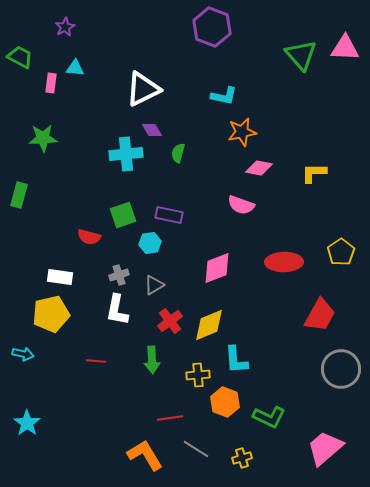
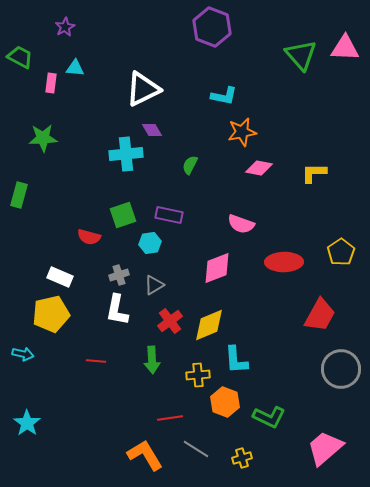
green semicircle at (178, 153): moved 12 px right, 12 px down; rotated 12 degrees clockwise
pink semicircle at (241, 205): moved 19 px down
white rectangle at (60, 277): rotated 15 degrees clockwise
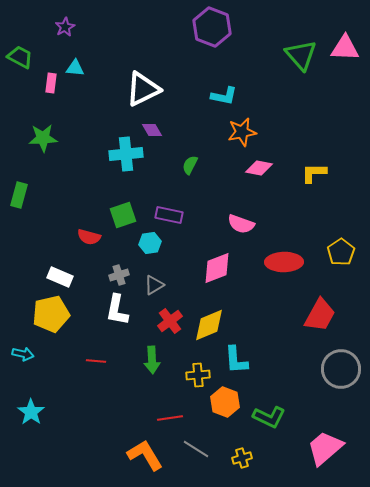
cyan star at (27, 423): moved 4 px right, 11 px up
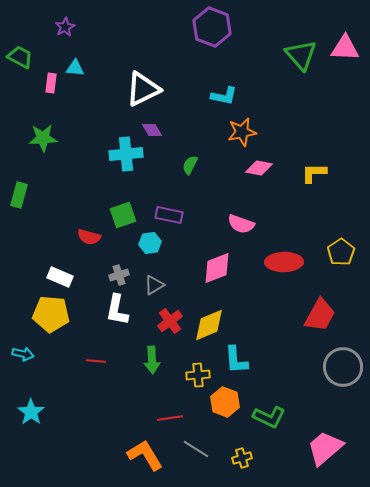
yellow pentagon at (51, 314): rotated 18 degrees clockwise
gray circle at (341, 369): moved 2 px right, 2 px up
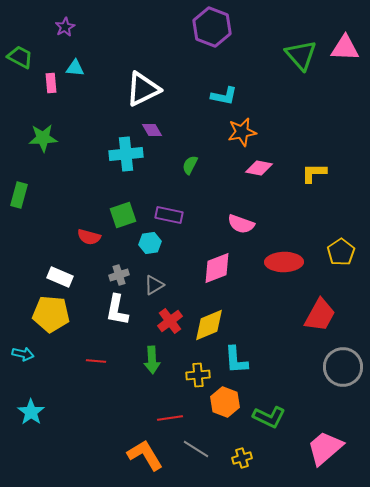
pink rectangle at (51, 83): rotated 12 degrees counterclockwise
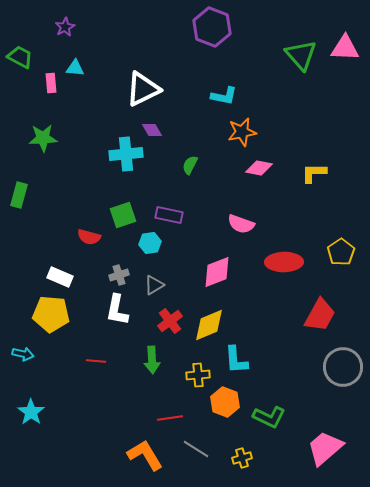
pink diamond at (217, 268): moved 4 px down
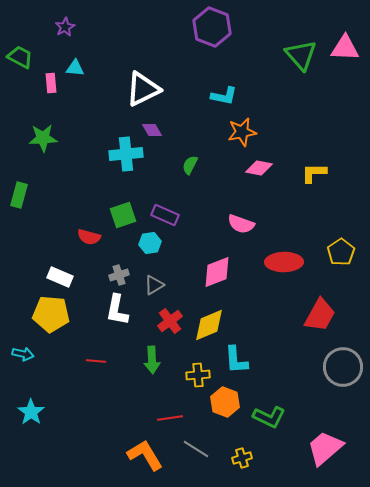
purple rectangle at (169, 215): moved 4 px left; rotated 12 degrees clockwise
